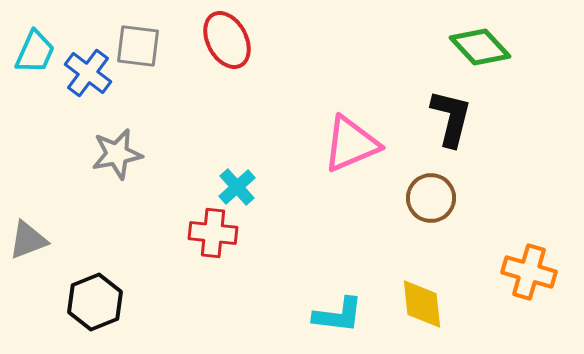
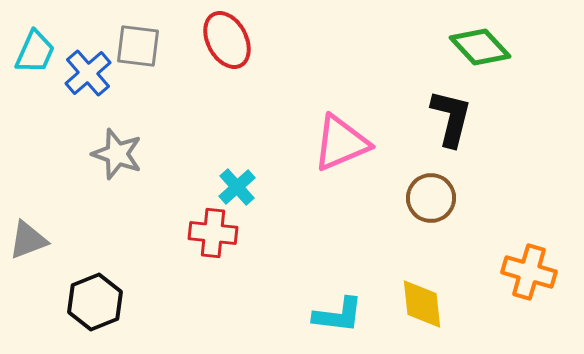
blue cross: rotated 12 degrees clockwise
pink triangle: moved 10 px left, 1 px up
gray star: rotated 30 degrees clockwise
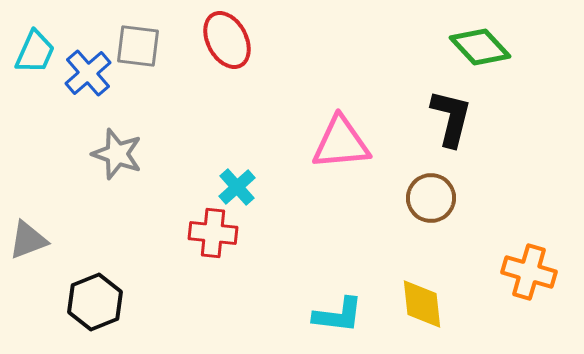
pink triangle: rotated 18 degrees clockwise
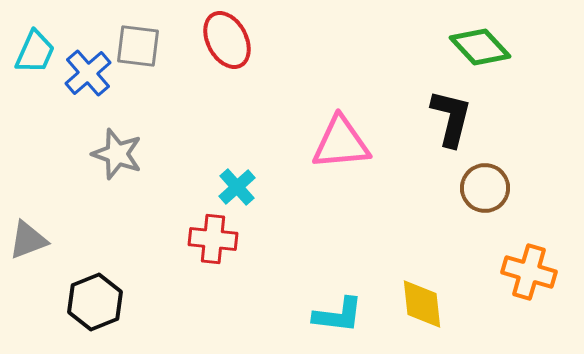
brown circle: moved 54 px right, 10 px up
red cross: moved 6 px down
